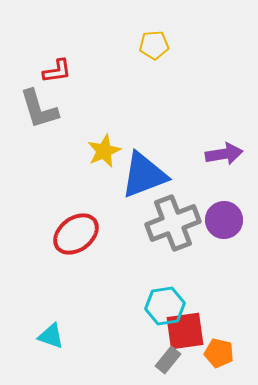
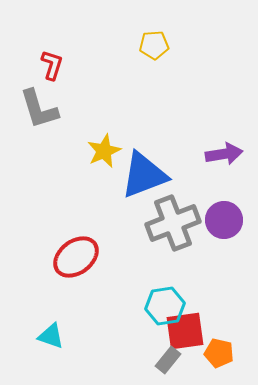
red L-shape: moved 5 px left, 6 px up; rotated 64 degrees counterclockwise
red ellipse: moved 23 px down
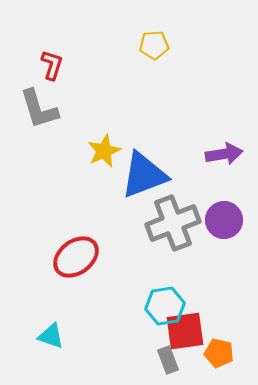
gray rectangle: rotated 60 degrees counterclockwise
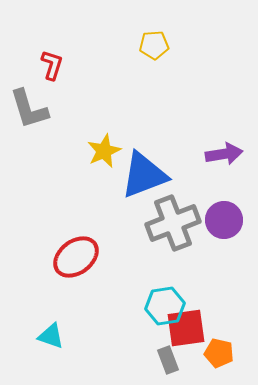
gray L-shape: moved 10 px left
red square: moved 1 px right, 3 px up
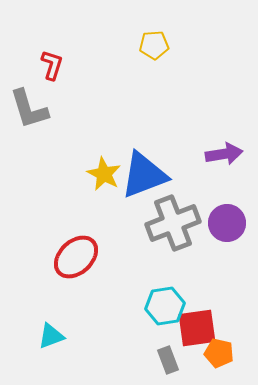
yellow star: moved 23 px down; rotated 20 degrees counterclockwise
purple circle: moved 3 px right, 3 px down
red ellipse: rotated 6 degrees counterclockwise
red square: moved 11 px right
cyan triangle: rotated 40 degrees counterclockwise
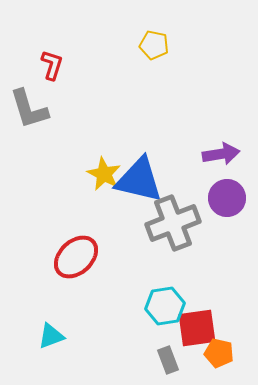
yellow pentagon: rotated 16 degrees clockwise
purple arrow: moved 3 px left
blue triangle: moved 5 px left, 5 px down; rotated 34 degrees clockwise
purple circle: moved 25 px up
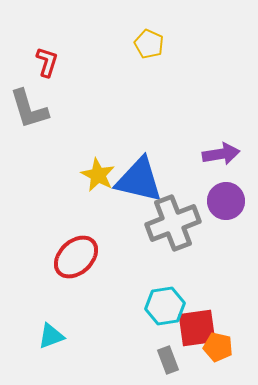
yellow pentagon: moved 5 px left, 1 px up; rotated 12 degrees clockwise
red L-shape: moved 5 px left, 3 px up
yellow star: moved 6 px left, 1 px down
purple circle: moved 1 px left, 3 px down
orange pentagon: moved 1 px left, 6 px up
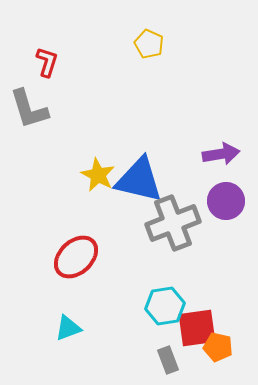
cyan triangle: moved 17 px right, 8 px up
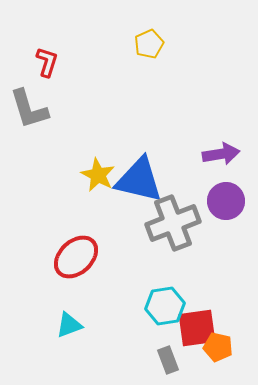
yellow pentagon: rotated 24 degrees clockwise
cyan triangle: moved 1 px right, 3 px up
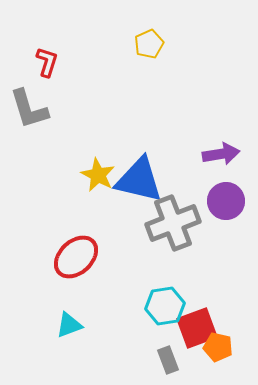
red square: rotated 12 degrees counterclockwise
